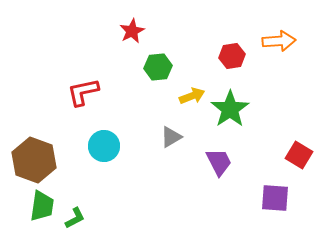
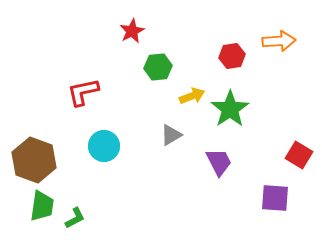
gray triangle: moved 2 px up
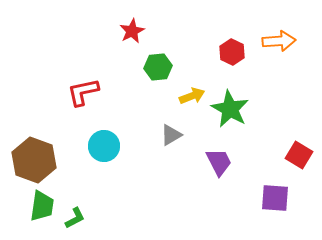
red hexagon: moved 4 px up; rotated 25 degrees counterclockwise
green star: rotated 9 degrees counterclockwise
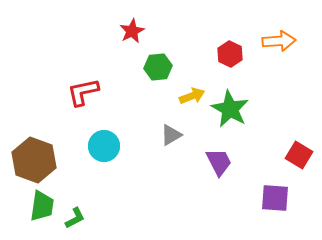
red hexagon: moved 2 px left, 2 px down
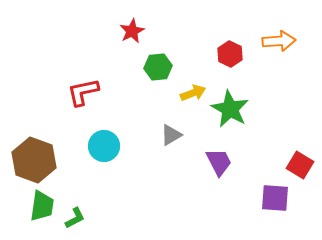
yellow arrow: moved 1 px right, 3 px up
red square: moved 1 px right, 10 px down
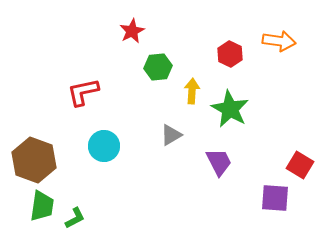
orange arrow: rotated 12 degrees clockwise
yellow arrow: moved 1 px left, 2 px up; rotated 65 degrees counterclockwise
